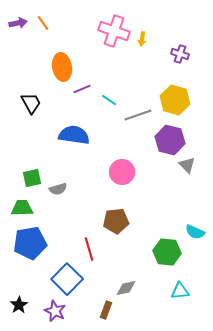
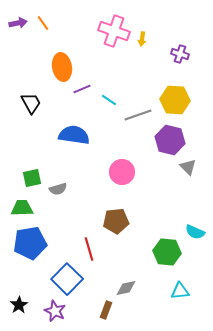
yellow hexagon: rotated 12 degrees counterclockwise
gray triangle: moved 1 px right, 2 px down
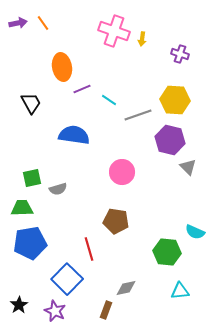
brown pentagon: rotated 15 degrees clockwise
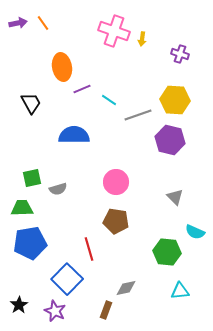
blue semicircle: rotated 8 degrees counterclockwise
gray triangle: moved 13 px left, 30 px down
pink circle: moved 6 px left, 10 px down
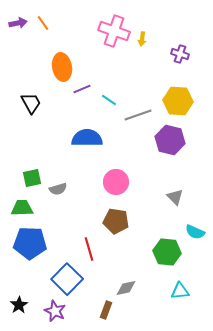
yellow hexagon: moved 3 px right, 1 px down
blue semicircle: moved 13 px right, 3 px down
blue pentagon: rotated 12 degrees clockwise
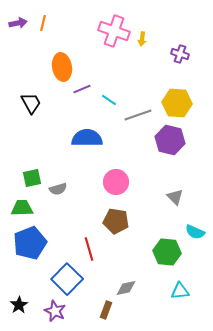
orange line: rotated 49 degrees clockwise
yellow hexagon: moved 1 px left, 2 px down
blue pentagon: rotated 24 degrees counterclockwise
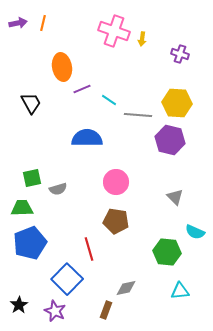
gray line: rotated 24 degrees clockwise
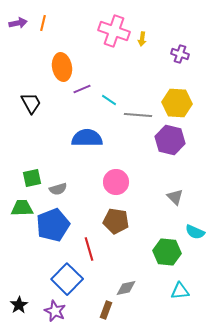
blue pentagon: moved 23 px right, 18 px up
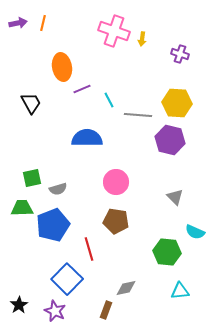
cyan line: rotated 28 degrees clockwise
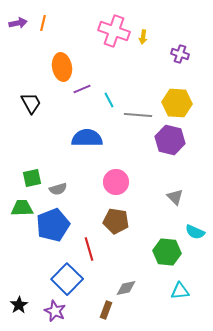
yellow arrow: moved 1 px right, 2 px up
